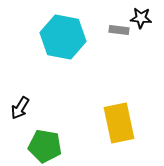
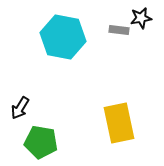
black star: rotated 15 degrees counterclockwise
green pentagon: moved 4 px left, 4 px up
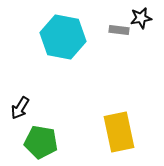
yellow rectangle: moved 9 px down
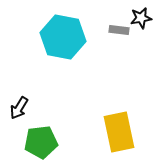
black arrow: moved 1 px left
green pentagon: rotated 16 degrees counterclockwise
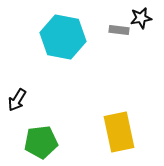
black arrow: moved 2 px left, 8 px up
